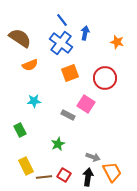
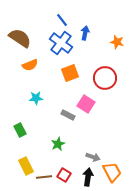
cyan star: moved 2 px right, 3 px up
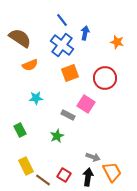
blue cross: moved 1 px right, 2 px down
green star: moved 1 px left, 8 px up
brown line: moved 1 px left, 3 px down; rotated 42 degrees clockwise
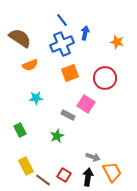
blue cross: moved 1 px up; rotated 30 degrees clockwise
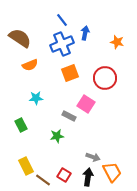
gray rectangle: moved 1 px right, 1 px down
green rectangle: moved 1 px right, 5 px up
green star: rotated 16 degrees clockwise
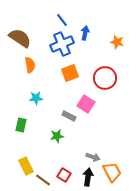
orange semicircle: rotated 77 degrees counterclockwise
green rectangle: rotated 40 degrees clockwise
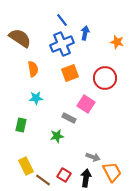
orange semicircle: moved 3 px right, 4 px down
gray rectangle: moved 2 px down
black arrow: moved 2 px left, 1 px down
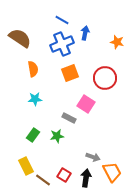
blue line: rotated 24 degrees counterclockwise
cyan star: moved 1 px left, 1 px down
green rectangle: moved 12 px right, 10 px down; rotated 24 degrees clockwise
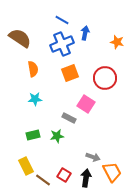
green rectangle: rotated 40 degrees clockwise
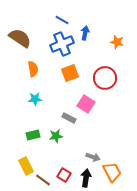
green star: moved 1 px left
